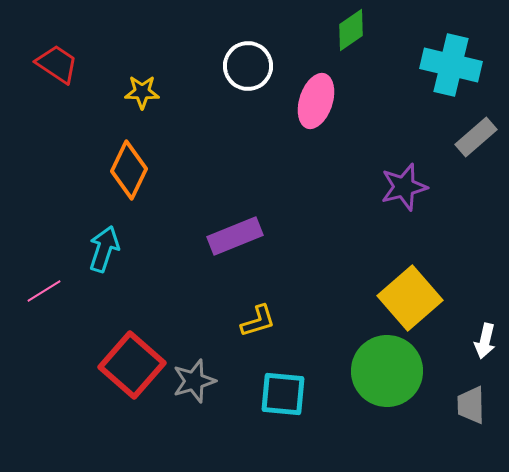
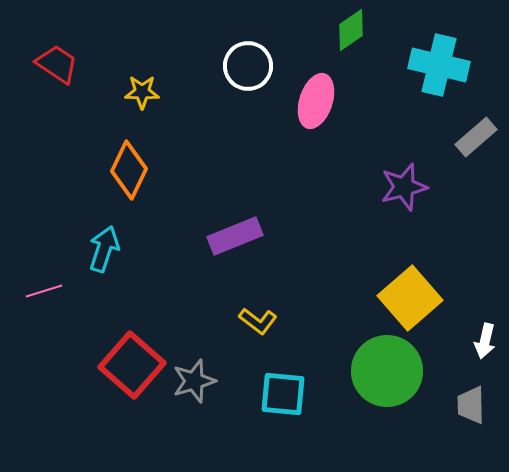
cyan cross: moved 12 px left
pink line: rotated 15 degrees clockwise
yellow L-shape: rotated 54 degrees clockwise
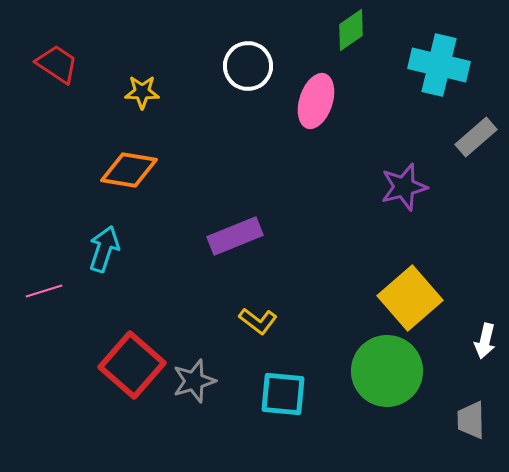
orange diamond: rotated 74 degrees clockwise
gray trapezoid: moved 15 px down
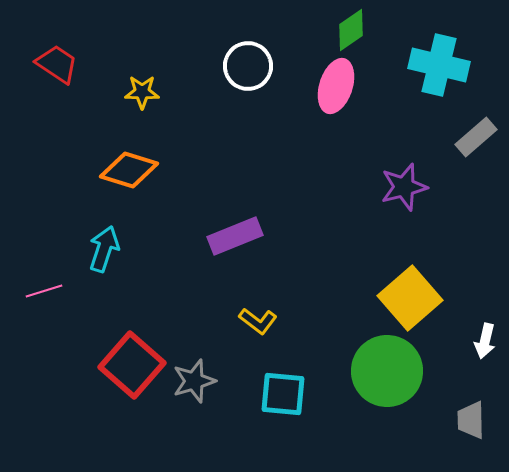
pink ellipse: moved 20 px right, 15 px up
orange diamond: rotated 8 degrees clockwise
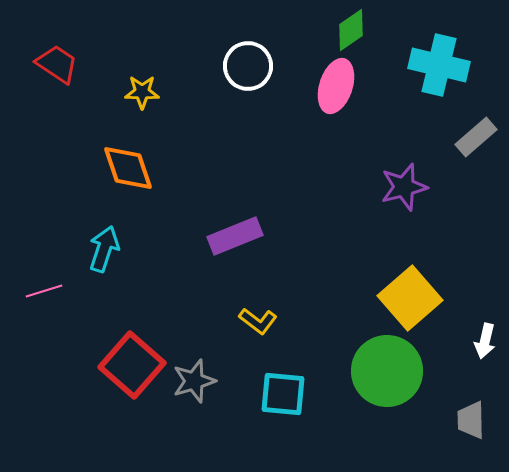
orange diamond: moved 1 px left, 2 px up; rotated 54 degrees clockwise
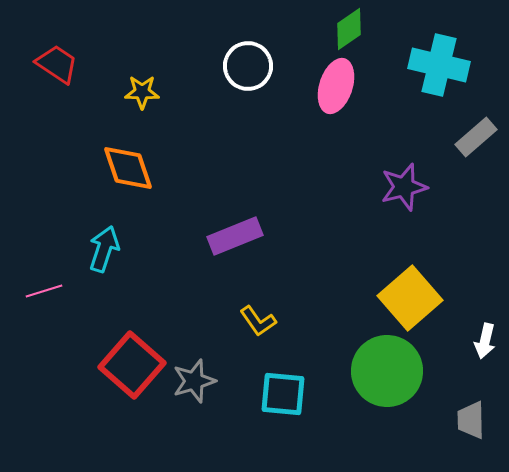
green diamond: moved 2 px left, 1 px up
yellow L-shape: rotated 18 degrees clockwise
